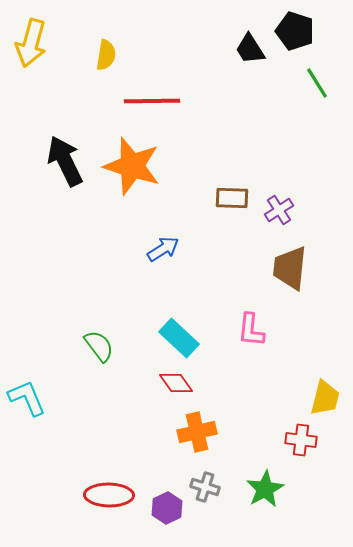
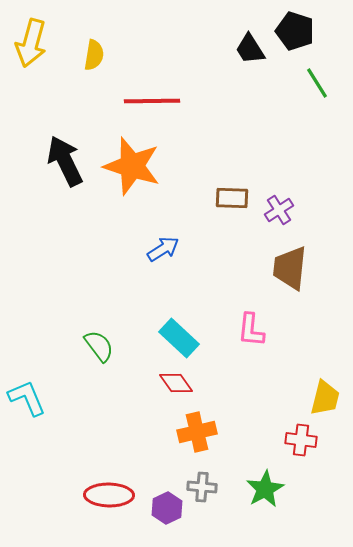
yellow semicircle: moved 12 px left
gray cross: moved 3 px left; rotated 12 degrees counterclockwise
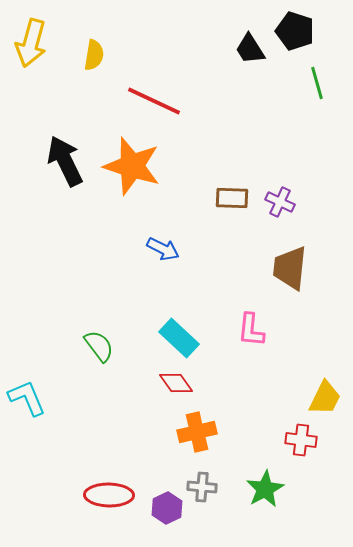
green line: rotated 16 degrees clockwise
red line: moved 2 px right; rotated 26 degrees clockwise
purple cross: moved 1 px right, 8 px up; rotated 32 degrees counterclockwise
blue arrow: rotated 60 degrees clockwise
yellow trapezoid: rotated 12 degrees clockwise
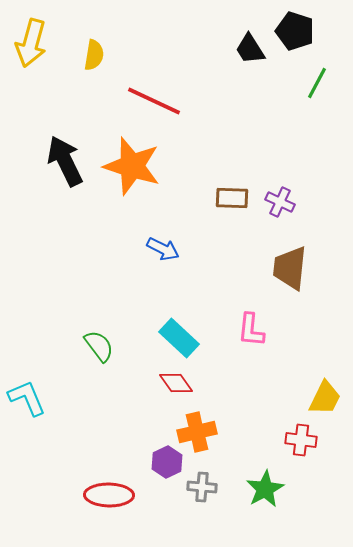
green line: rotated 44 degrees clockwise
purple hexagon: moved 46 px up
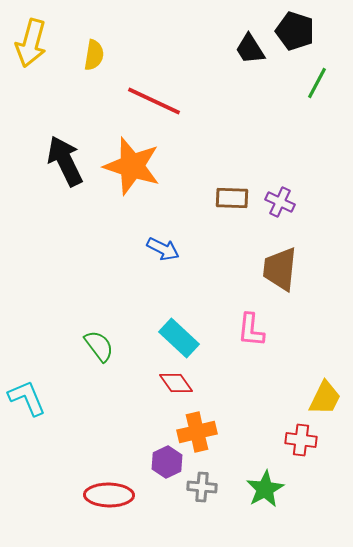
brown trapezoid: moved 10 px left, 1 px down
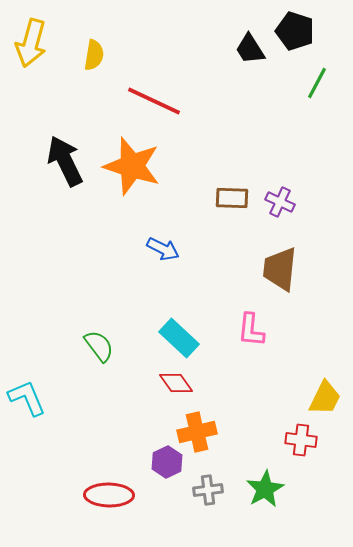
gray cross: moved 6 px right, 3 px down; rotated 12 degrees counterclockwise
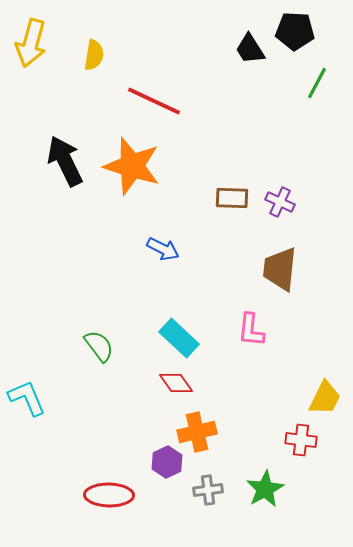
black pentagon: rotated 15 degrees counterclockwise
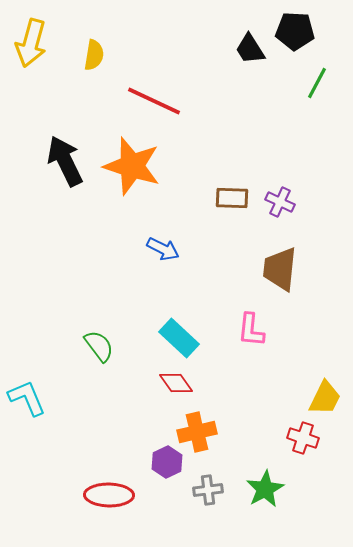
red cross: moved 2 px right, 2 px up; rotated 12 degrees clockwise
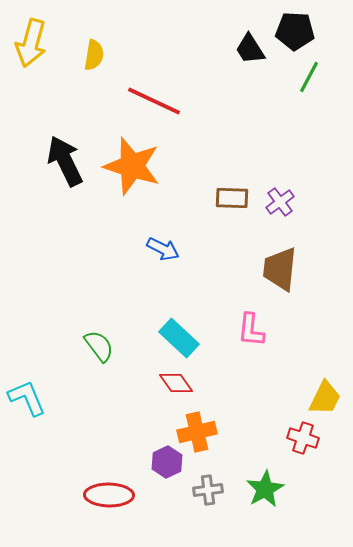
green line: moved 8 px left, 6 px up
purple cross: rotated 28 degrees clockwise
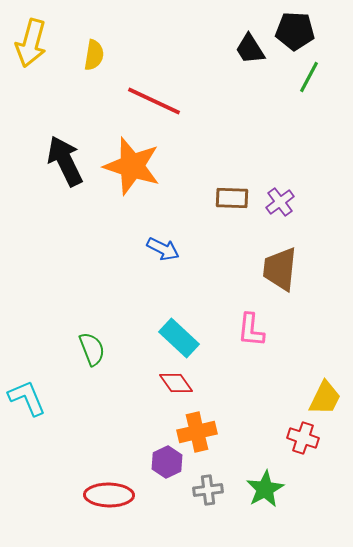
green semicircle: moved 7 px left, 3 px down; rotated 16 degrees clockwise
